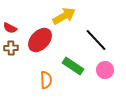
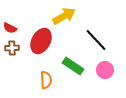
red ellipse: moved 1 px right, 1 px down; rotated 15 degrees counterclockwise
brown cross: moved 1 px right
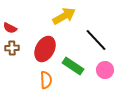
red ellipse: moved 4 px right, 8 px down
